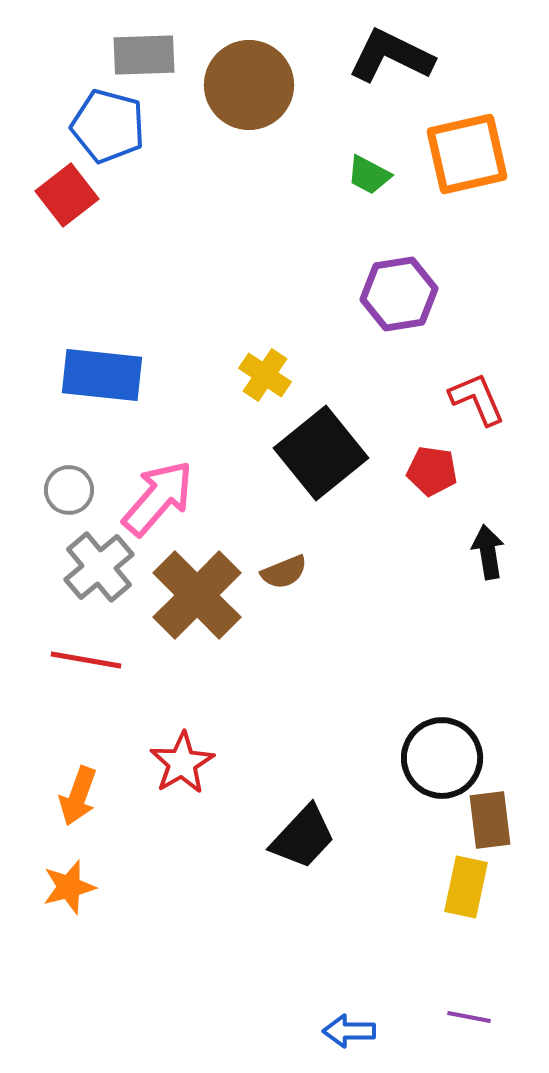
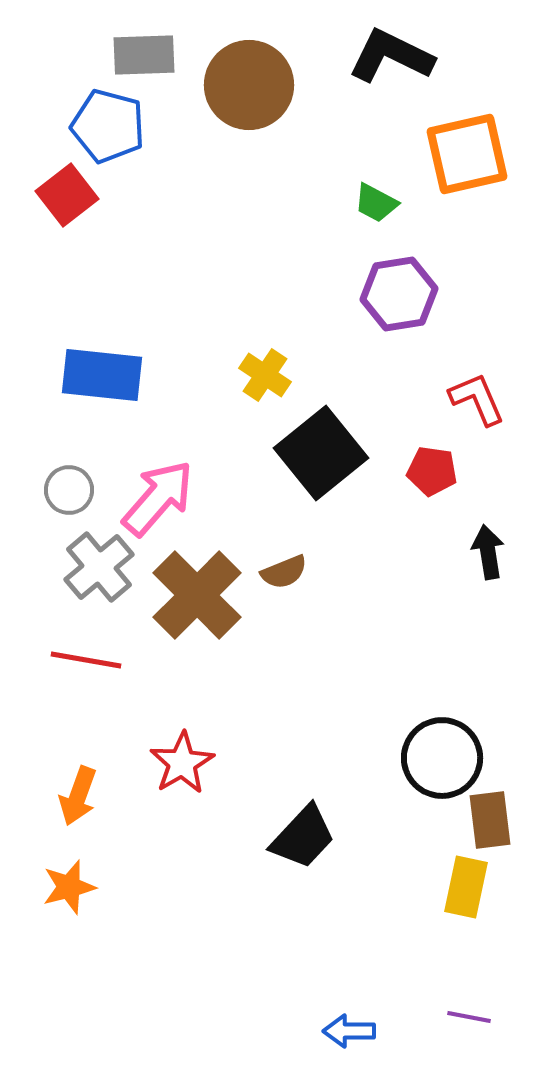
green trapezoid: moved 7 px right, 28 px down
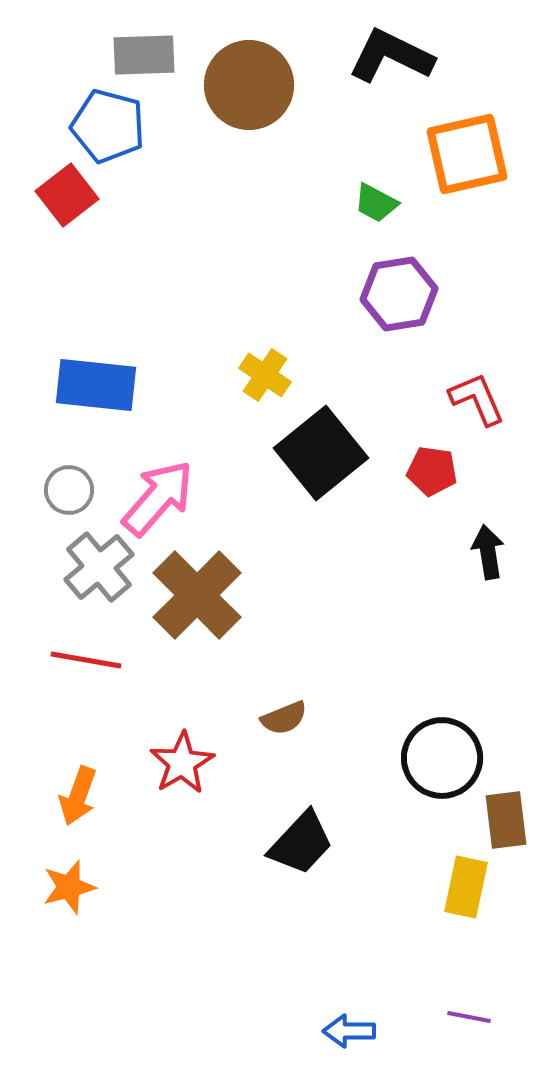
blue rectangle: moved 6 px left, 10 px down
brown semicircle: moved 146 px down
brown rectangle: moved 16 px right
black trapezoid: moved 2 px left, 6 px down
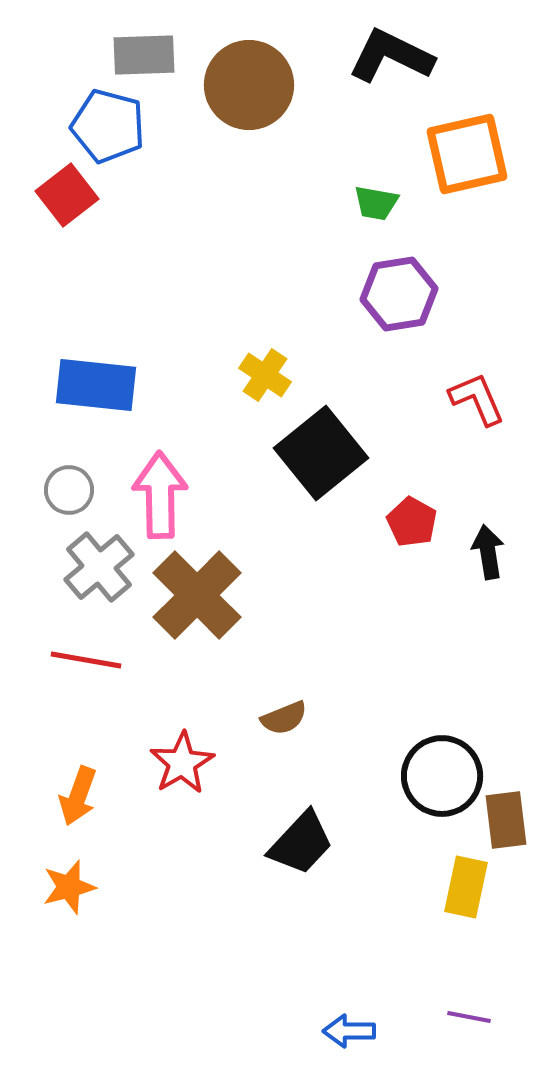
green trapezoid: rotated 18 degrees counterclockwise
red pentagon: moved 20 px left, 51 px down; rotated 21 degrees clockwise
pink arrow: moved 2 px right, 3 px up; rotated 42 degrees counterclockwise
black circle: moved 18 px down
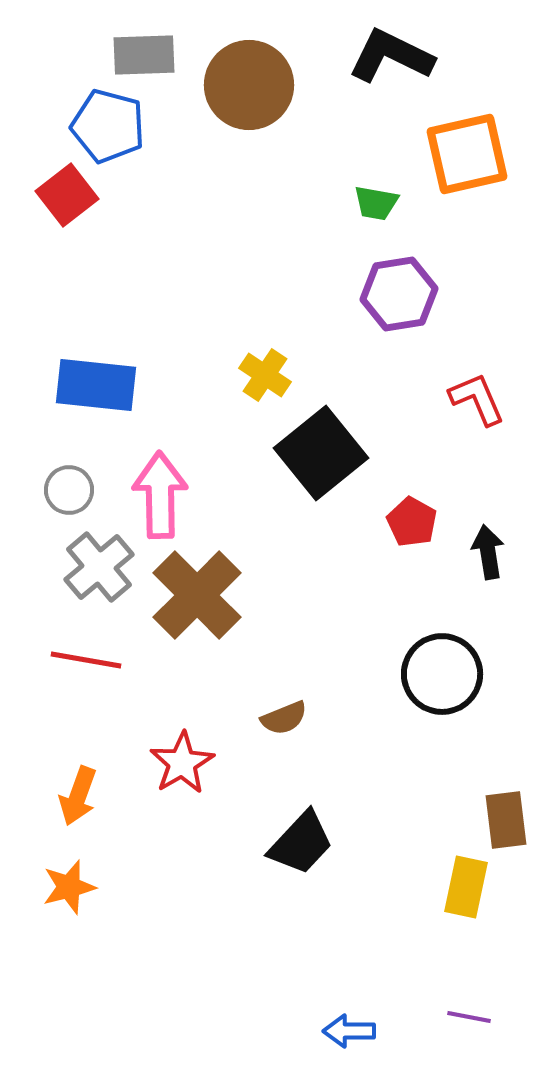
black circle: moved 102 px up
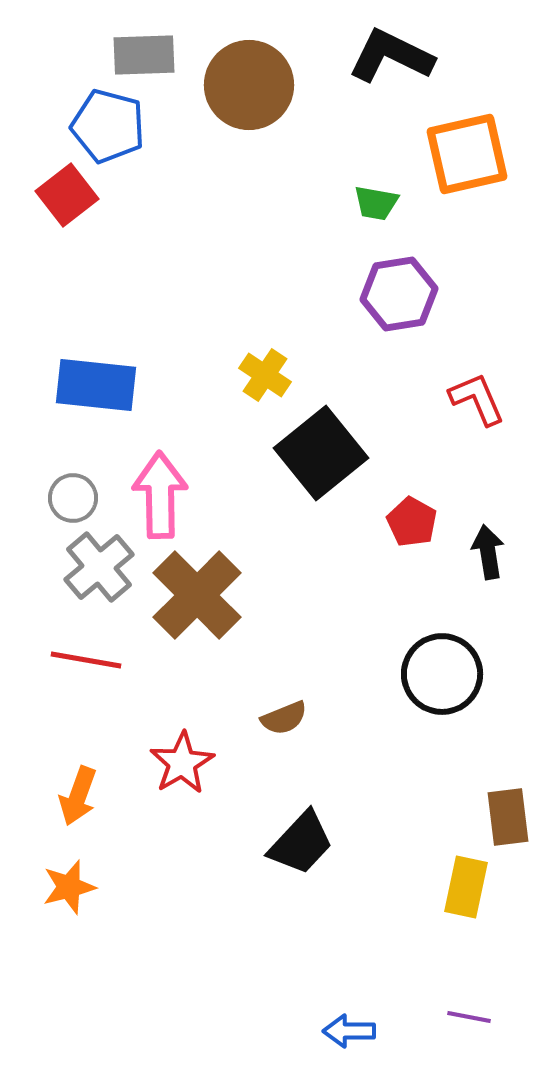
gray circle: moved 4 px right, 8 px down
brown rectangle: moved 2 px right, 3 px up
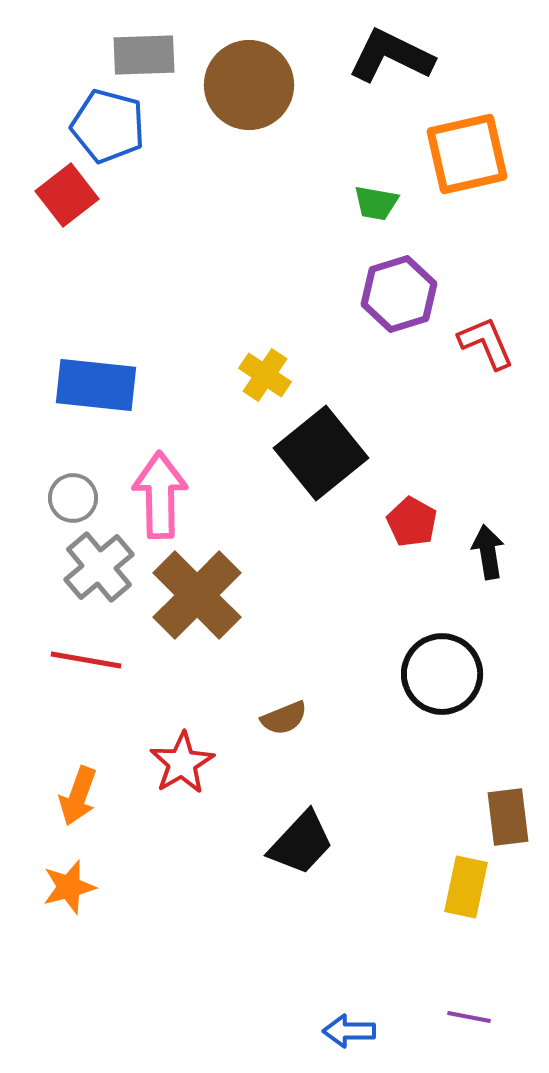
purple hexagon: rotated 8 degrees counterclockwise
red L-shape: moved 9 px right, 56 px up
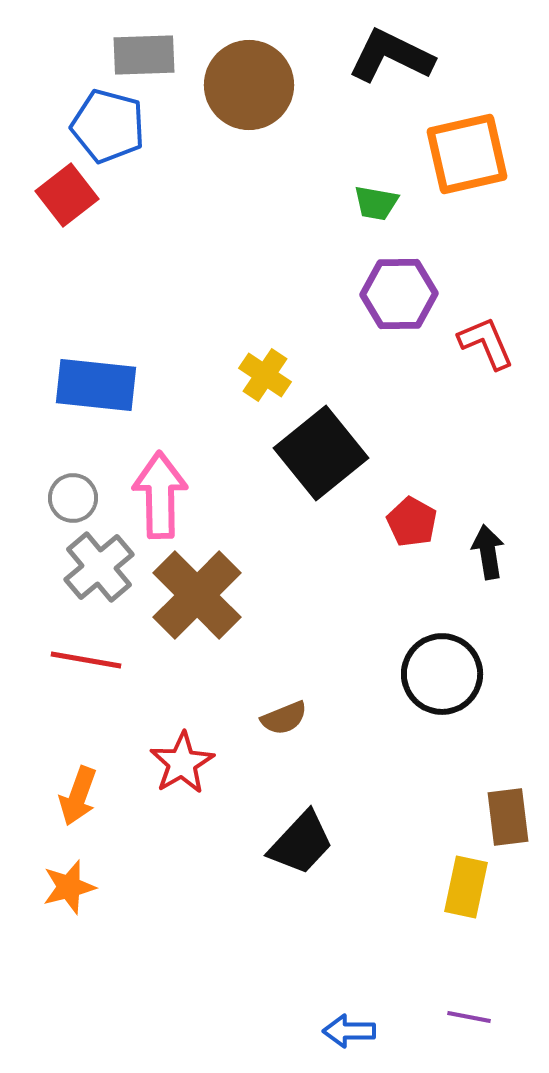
purple hexagon: rotated 16 degrees clockwise
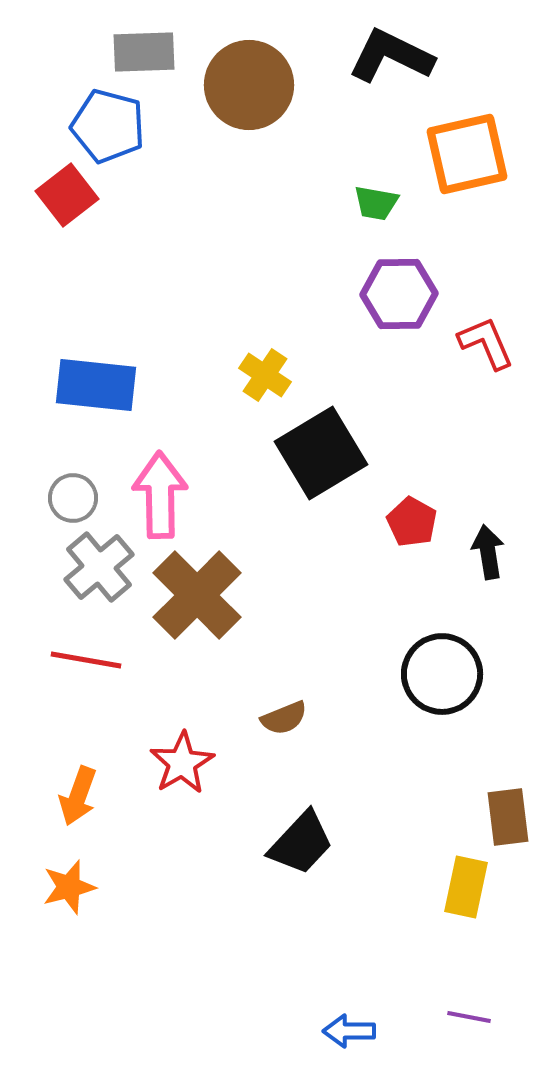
gray rectangle: moved 3 px up
black square: rotated 8 degrees clockwise
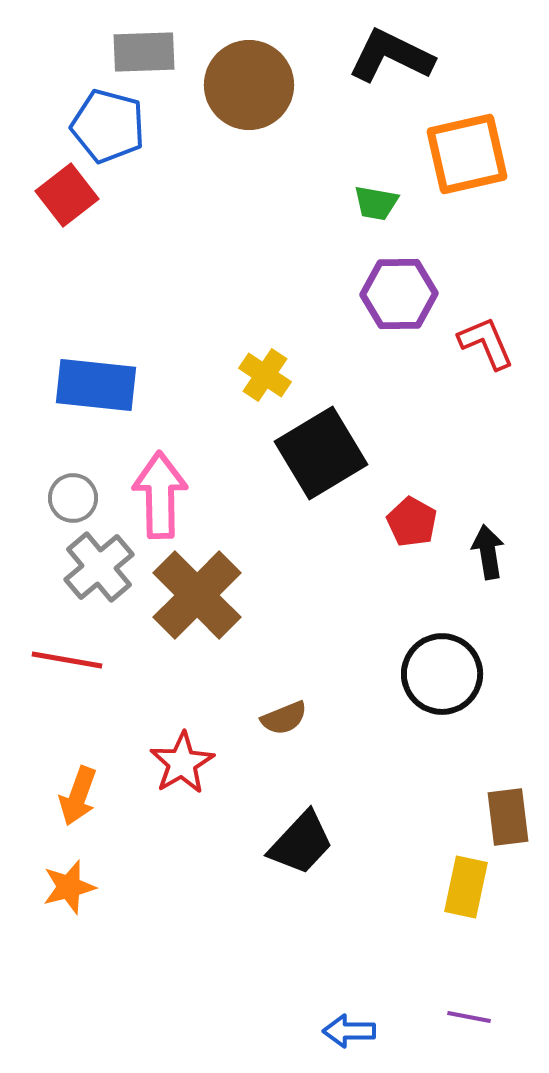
red line: moved 19 px left
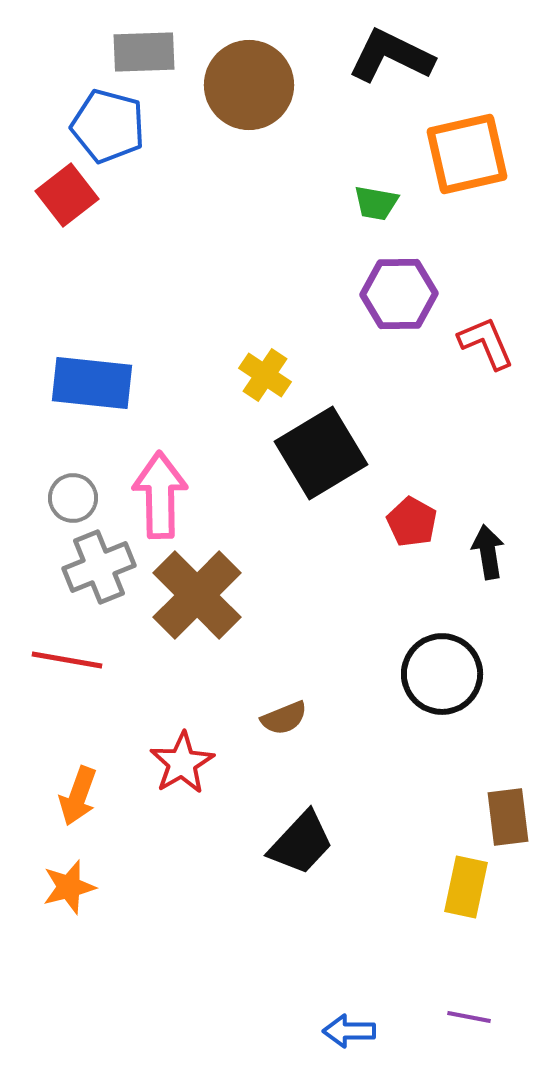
blue rectangle: moved 4 px left, 2 px up
gray cross: rotated 18 degrees clockwise
